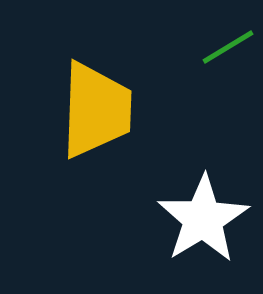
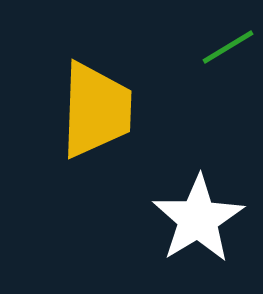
white star: moved 5 px left
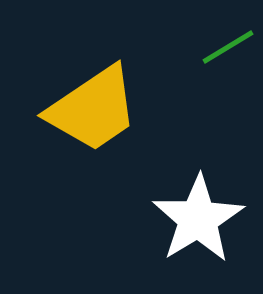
yellow trapezoid: moved 3 px left, 1 px up; rotated 54 degrees clockwise
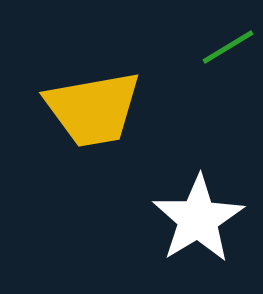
yellow trapezoid: rotated 24 degrees clockwise
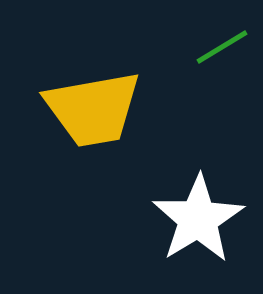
green line: moved 6 px left
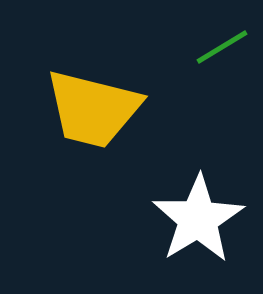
yellow trapezoid: rotated 24 degrees clockwise
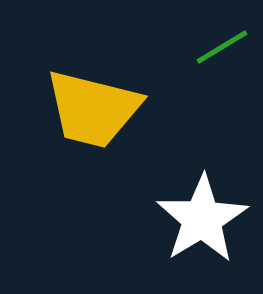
white star: moved 4 px right
